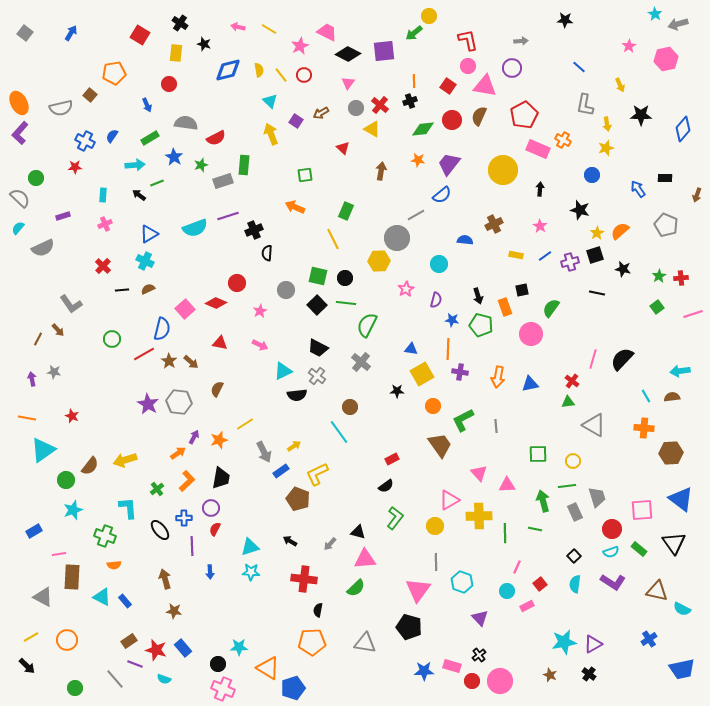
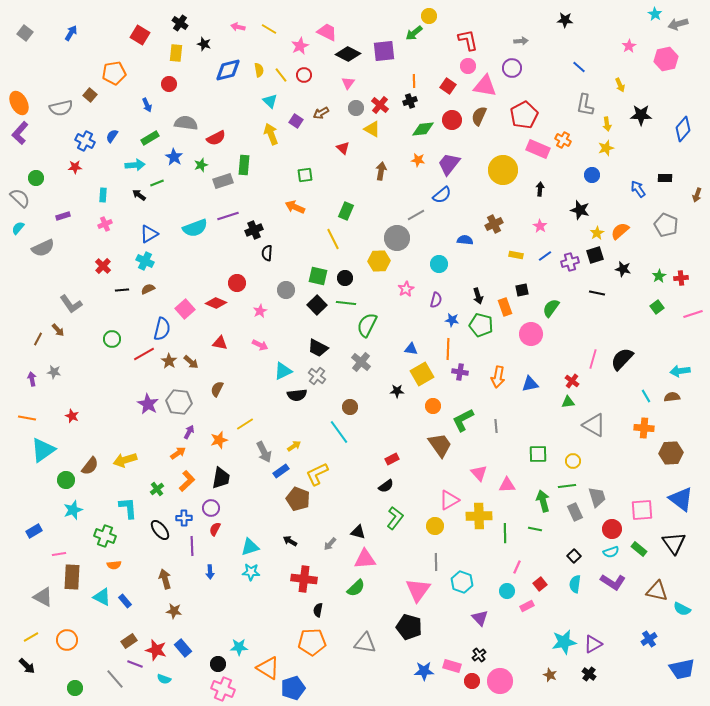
purple arrow at (194, 437): moved 5 px left, 5 px up
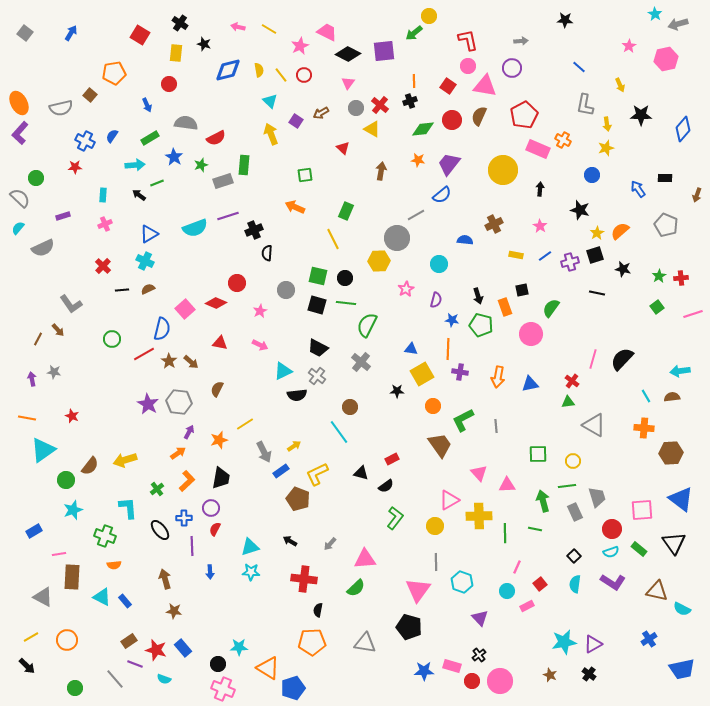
black square at (317, 305): rotated 30 degrees counterclockwise
black triangle at (358, 532): moved 3 px right, 59 px up
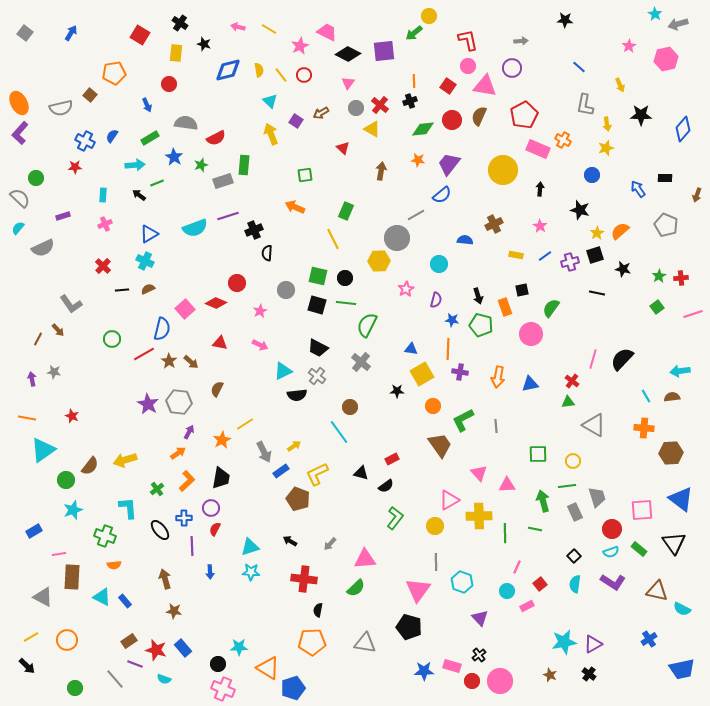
orange star at (219, 440): moved 3 px right; rotated 12 degrees counterclockwise
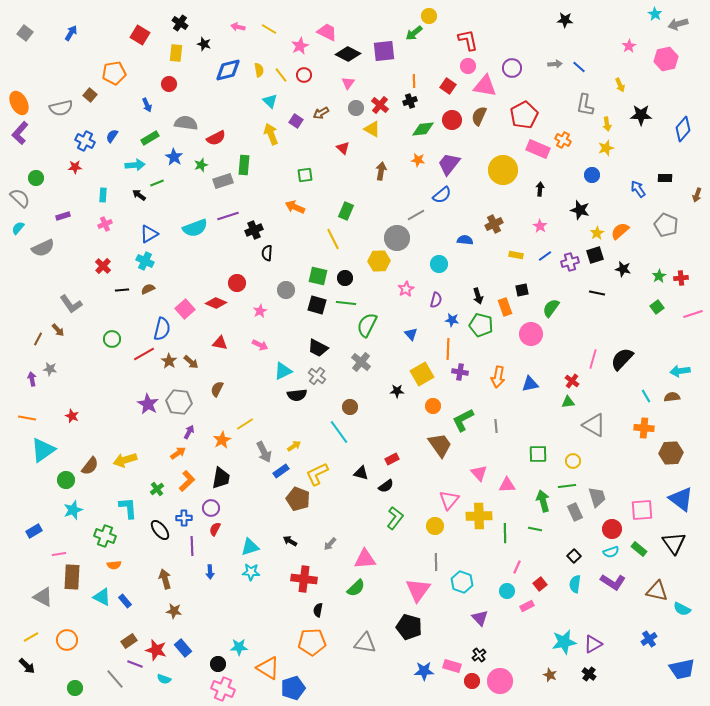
gray arrow at (521, 41): moved 34 px right, 23 px down
blue triangle at (411, 349): moved 15 px up; rotated 40 degrees clockwise
gray star at (54, 372): moved 4 px left, 3 px up
pink triangle at (449, 500): rotated 20 degrees counterclockwise
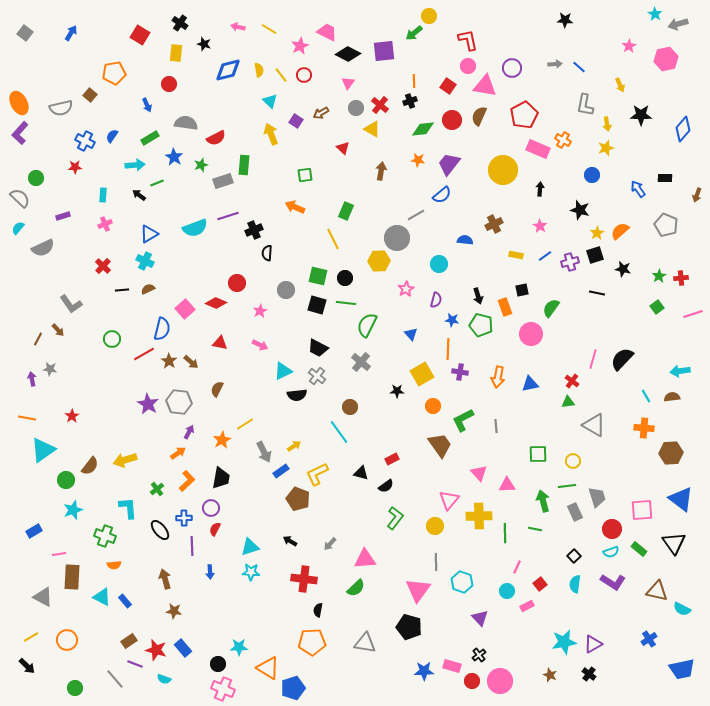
red star at (72, 416): rotated 16 degrees clockwise
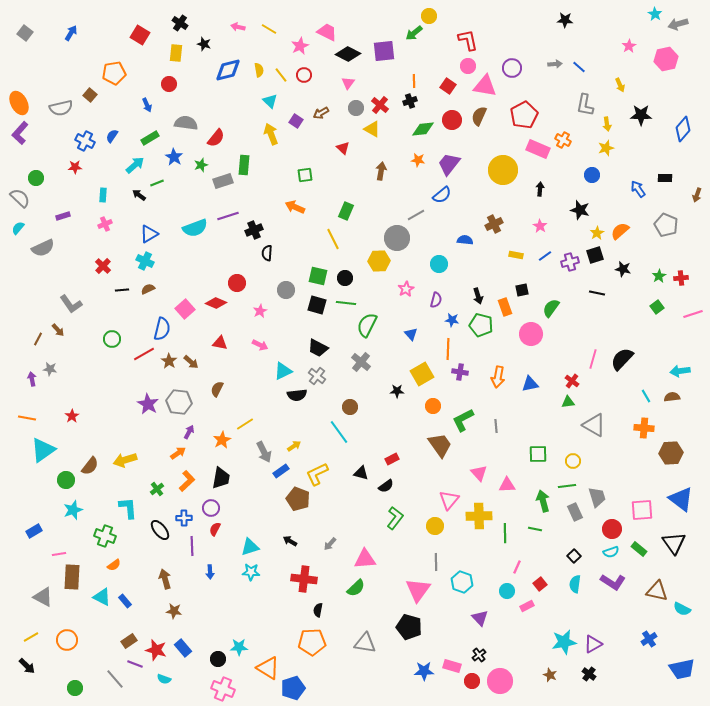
red semicircle at (216, 138): rotated 24 degrees counterclockwise
cyan arrow at (135, 165): rotated 36 degrees counterclockwise
orange semicircle at (114, 565): rotated 32 degrees counterclockwise
black circle at (218, 664): moved 5 px up
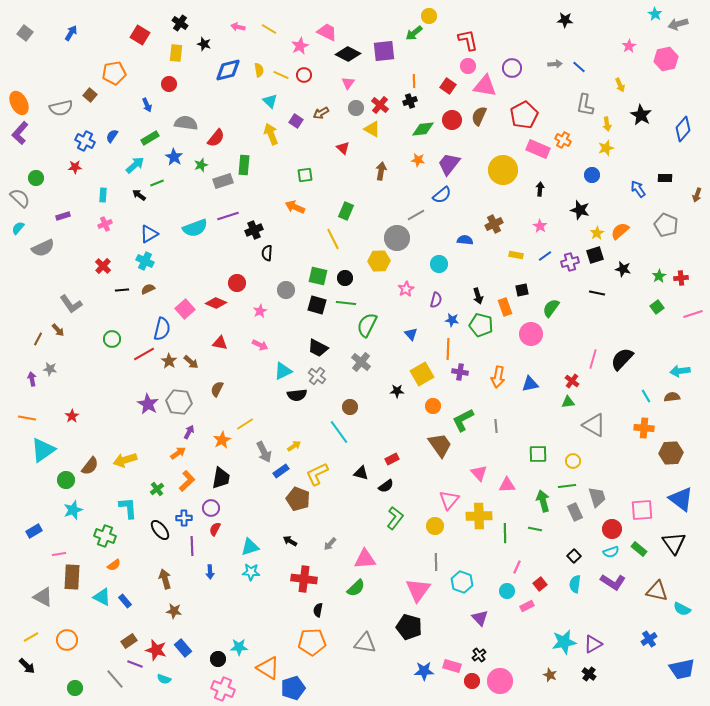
yellow line at (281, 75): rotated 28 degrees counterclockwise
black star at (641, 115): rotated 30 degrees clockwise
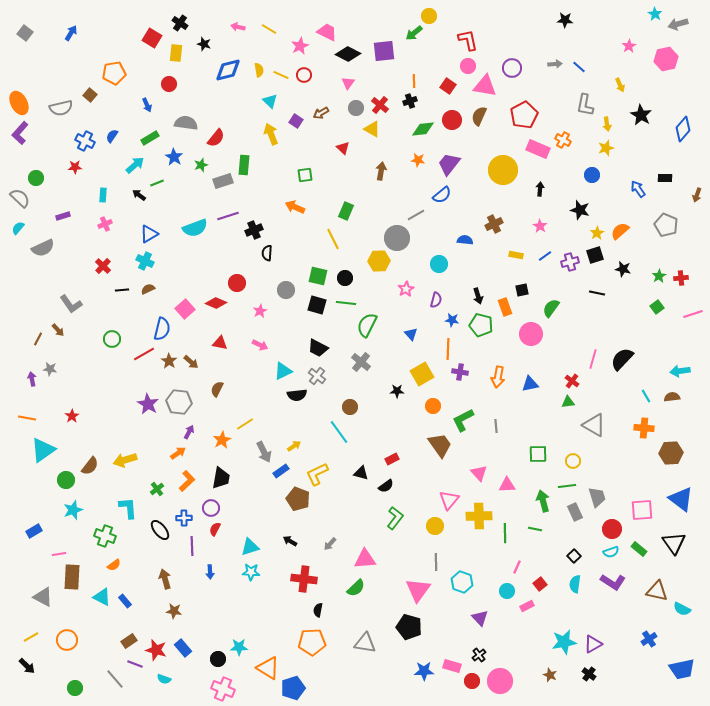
red square at (140, 35): moved 12 px right, 3 px down
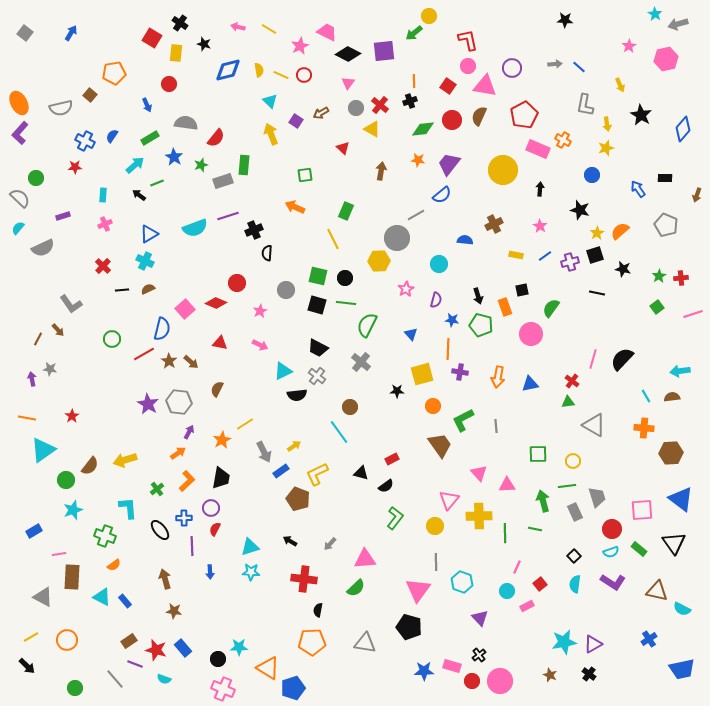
yellow square at (422, 374): rotated 15 degrees clockwise
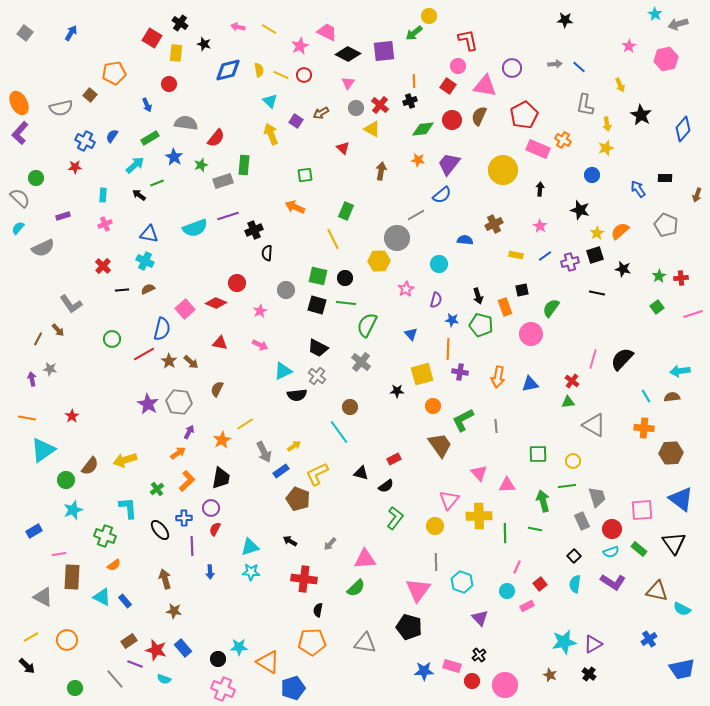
pink circle at (468, 66): moved 10 px left
blue triangle at (149, 234): rotated 42 degrees clockwise
red rectangle at (392, 459): moved 2 px right
gray rectangle at (575, 512): moved 7 px right, 9 px down
orange triangle at (268, 668): moved 6 px up
pink circle at (500, 681): moved 5 px right, 4 px down
